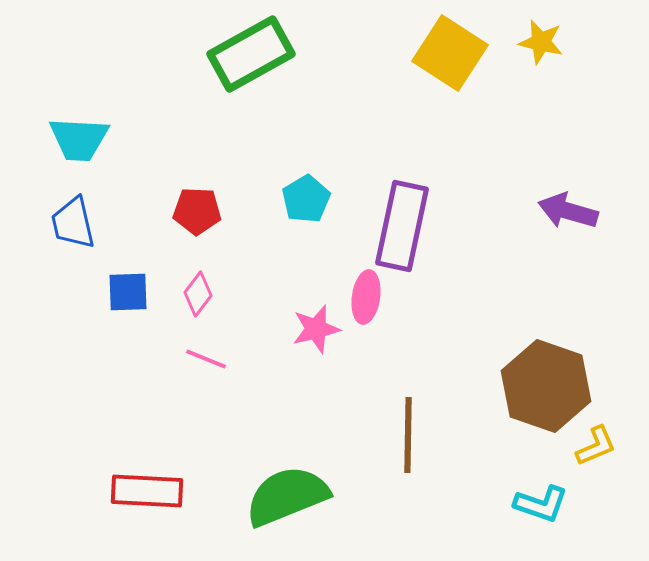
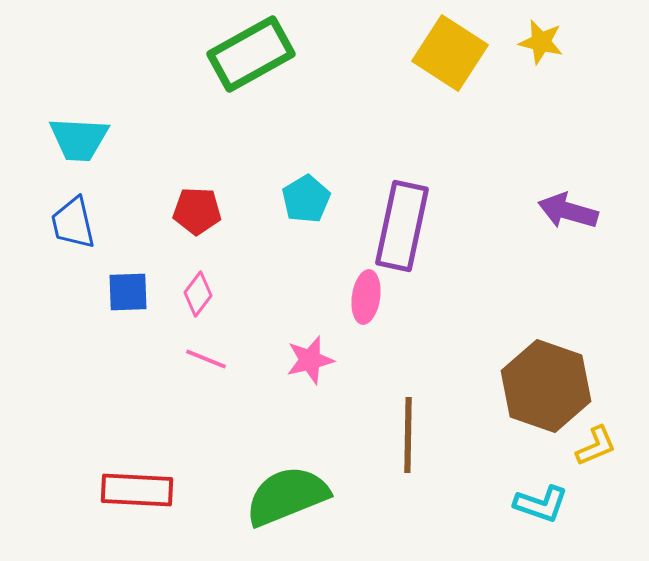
pink star: moved 6 px left, 31 px down
red rectangle: moved 10 px left, 1 px up
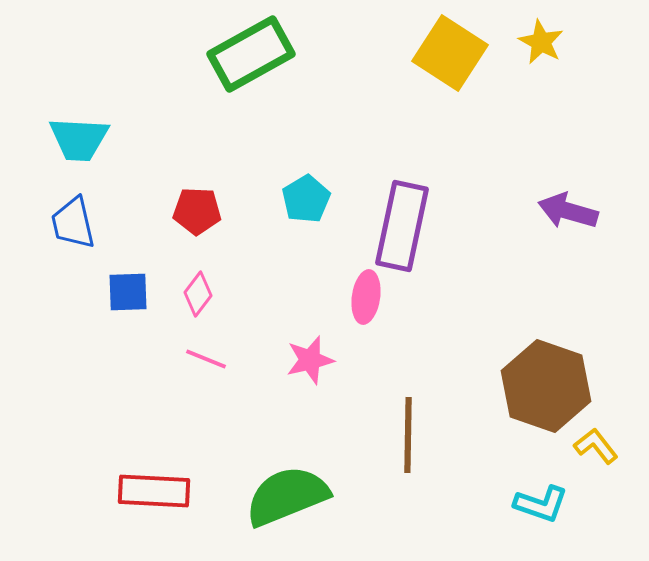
yellow star: rotated 15 degrees clockwise
yellow L-shape: rotated 105 degrees counterclockwise
red rectangle: moved 17 px right, 1 px down
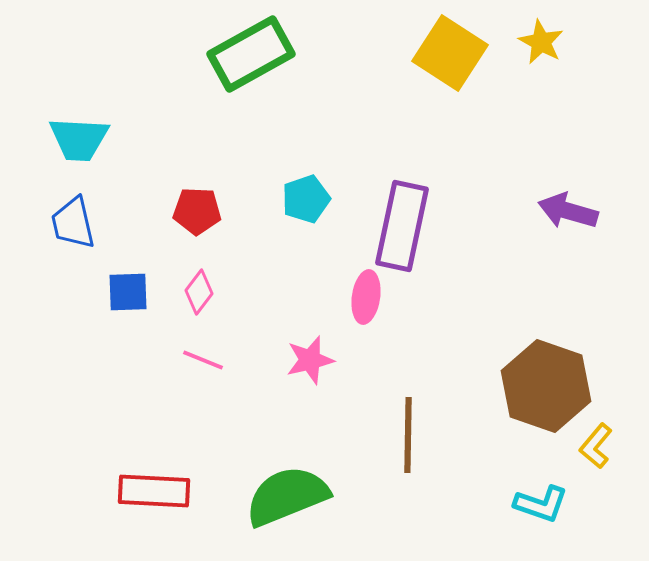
cyan pentagon: rotated 12 degrees clockwise
pink diamond: moved 1 px right, 2 px up
pink line: moved 3 px left, 1 px down
yellow L-shape: rotated 102 degrees counterclockwise
